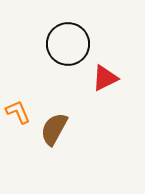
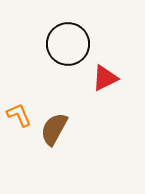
orange L-shape: moved 1 px right, 3 px down
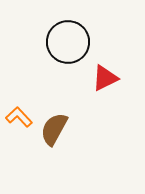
black circle: moved 2 px up
orange L-shape: moved 2 px down; rotated 20 degrees counterclockwise
